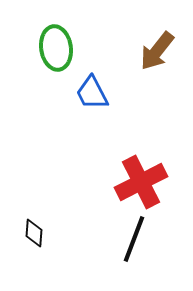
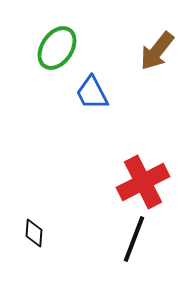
green ellipse: moved 1 px right; rotated 42 degrees clockwise
red cross: moved 2 px right
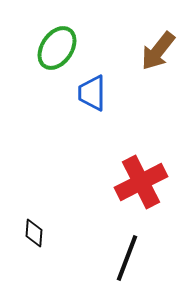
brown arrow: moved 1 px right
blue trapezoid: rotated 27 degrees clockwise
red cross: moved 2 px left
black line: moved 7 px left, 19 px down
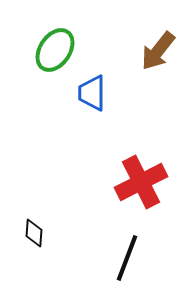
green ellipse: moved 2 px left, 2 px down
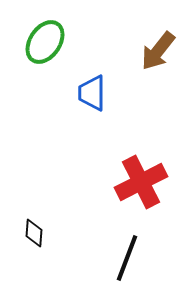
green ellipse: moved 10 px left, 8 px up
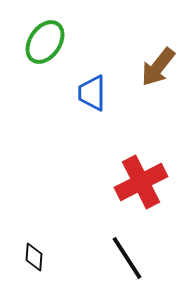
brown arrow: moved 16 px down
black diamond: moved 24 px down
black line: rotated 54 degrees counterclockwise
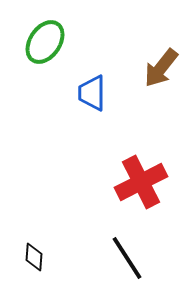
brown arrow: moved 3 px right, 1 px down
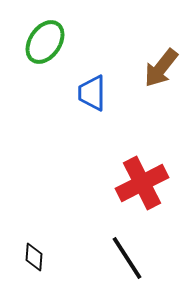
red cross: moved 1 px right, 1 px down
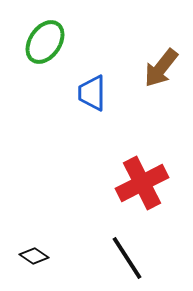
black diamond: moved 1 px up; rotated 60 degrees counterclockwise
